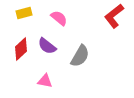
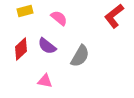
yellow rectangle: moved 1 px right, 2 px up
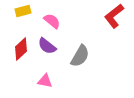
yellow rectangle: moved 2 px left
pink semicircle: moved 7 px left, 3 px down
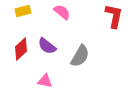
red L-shape: rotated 140 degrees clockwise
pink semicircle: moved 10 px right, 9 px up
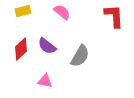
red L-shape: rotated 15 degrees counterclockwise
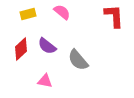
yellow rectangle: moved 5 px right, 3 px down
gray semicircle: moved 2 px left, 4 px down; rotated 110 degrees clockwise
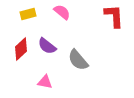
pink triangle: moved 1 px down
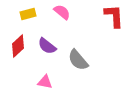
red diamond: moved 3 px left, 3 px up
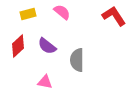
red L-shape: rotated 30 degrees counterclockwise
gray semicircle: moved 1 px left; rotated 40 degrees clockwise
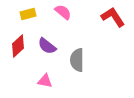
pink semicircle: moved 1 px right
red L-shape: moved 1 px left, 1 px down
pink triangle: moved 1 px up
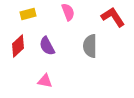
pink semicircle: moved 5 px right; rotated 30 degrees clockwise
purple semicircle: rotated 24 degrees clockwise
gray semicircle: moved 13 px right, 14 px up
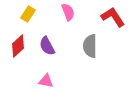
yellow rectangle: rotated 42 degrees counterclockwise
pink triangle: moved 1 px right
